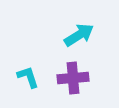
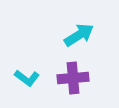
cyan L-shape: moved 1 px left, 1 px down; rotated 145 degrees clockwise
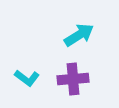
purple cross: moved 1 px down
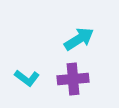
cyan arrow: moved 4 px down
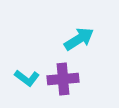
purple cross: moved 10 px left
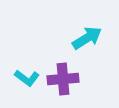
cyan arrow: moved 8 px right, 1 px up
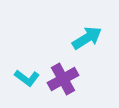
purple cross: rotated 24 degrees counterclockwise
